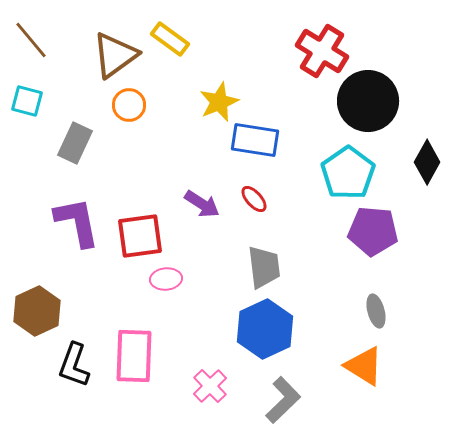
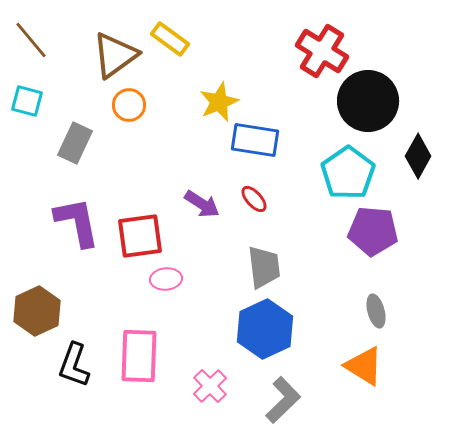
black diamond: moved 9 px left, 6 px up
pink rectangle: moved 5 px right
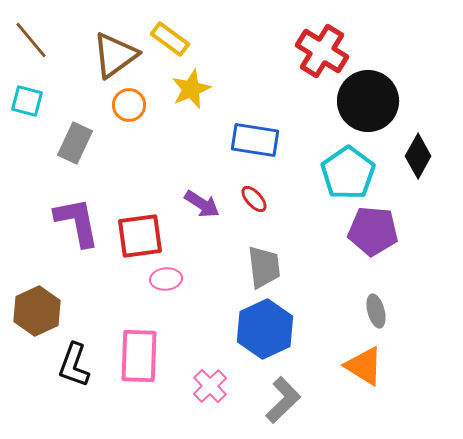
yellow star: moved 28 px left, 13 px up
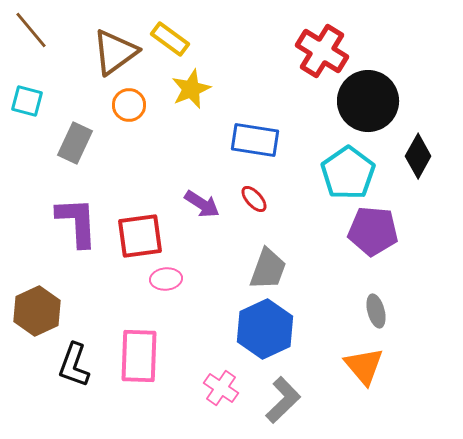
brown line: moved 10 px up
brown triangle: moved 3 px up
purple L-shape: rotated 8 degrees clockwise
gray trapezoid: moved 4 px right, 2 px down; rotated 27 degrees clockwise
orange triangle: rotated 18 degrees clockwise
pink cross: moved 11 px right, 2 px down; rotated 12 degrees counterclockwise
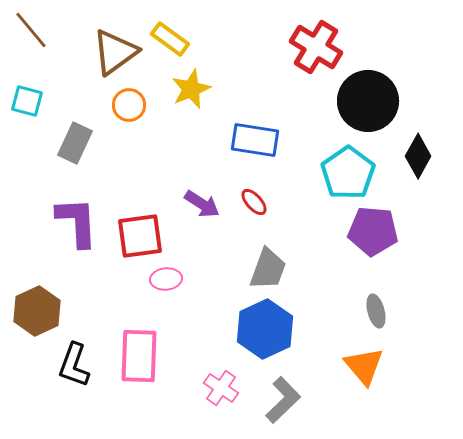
red cross: moved 6 px left, 4 px up
red ellipse: moved 3 px down
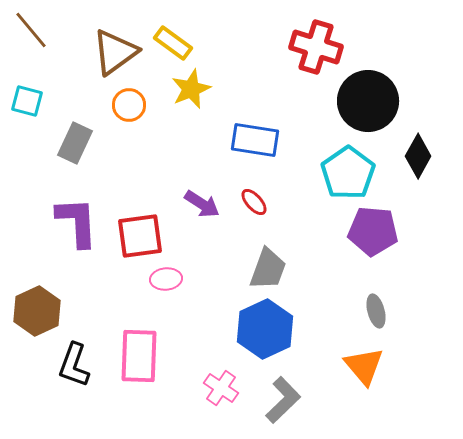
yellow rectangle: moved 3 px right, 4 px down
red cross: rotated 15 degrees counterclockwise
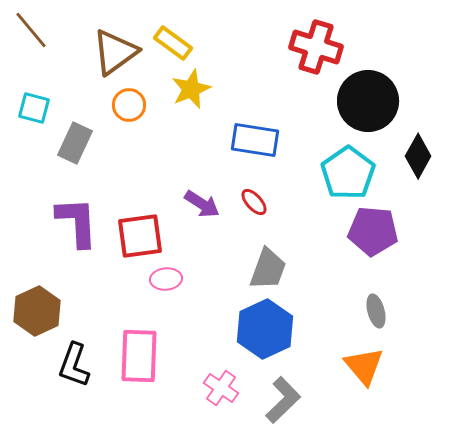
cyan square: moved 7 px right, 7 px down
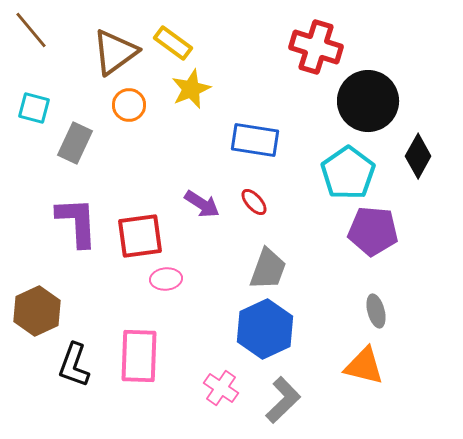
orange triangle: rotated 36 degrees counterclockwise
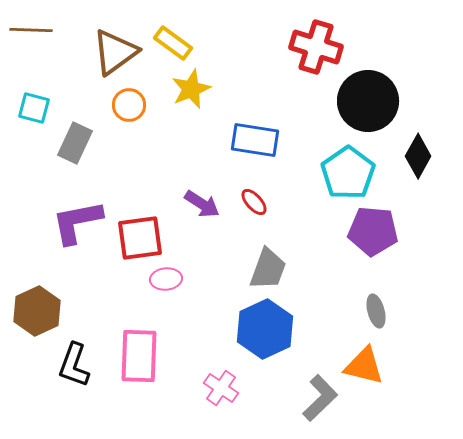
brown line: rotated 48 degrees counterclockwise
purple L-shape: rotated 98 degrees counterclockwise
red square: moved 2 px down
gray L-shape: moved 37 px right, 2 px up
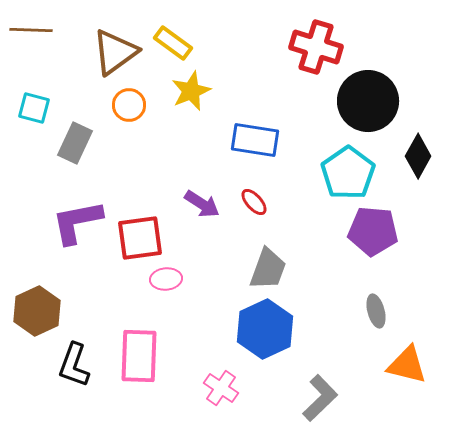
yellow star: moved 2 px down
orange triangle: moved 43 px right, 1 px up
